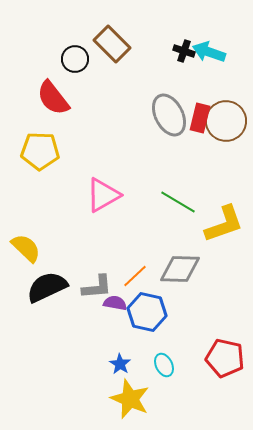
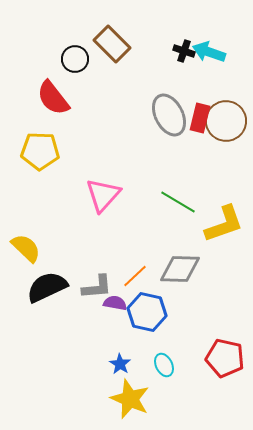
pink triangle: rotated 18 degrees counterclockwise
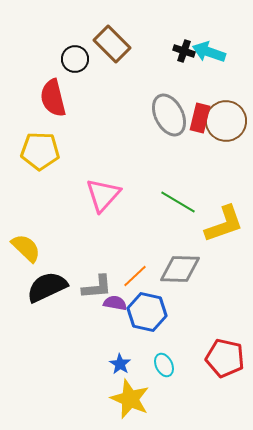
red semicircle: rotated 24 degrees clockwise
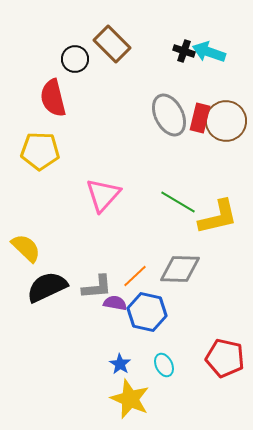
yellow L-shape: moved 6 px left, 7 px up; rotated 6 degrees clockwise
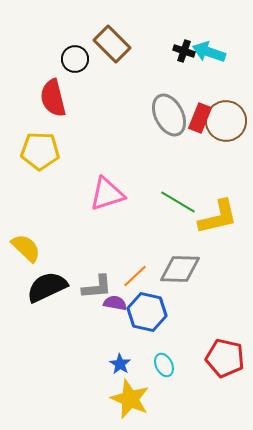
red rectangle: rotated 8 degrees clockwise
pink triangle: moved 4 px right, 1 px up; rotated 30 degrees clockwise
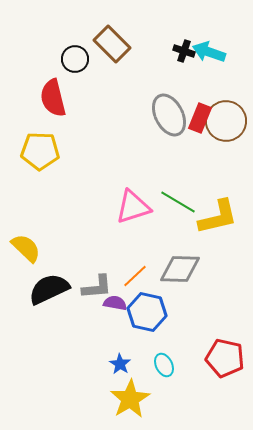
pink triangle: moved 26 px right, 13 px down
black semicircle: moved 2 px right, 2 px down
yellow star: rotated 18 degrees clockwise
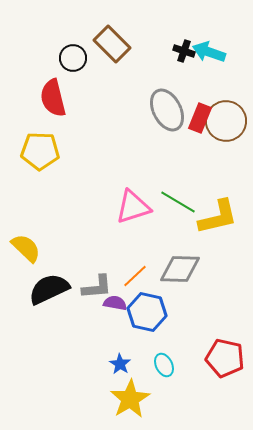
black circle: moved 2 px left, 1 px up
gray ellipse: moved 2 px left, 5 px up
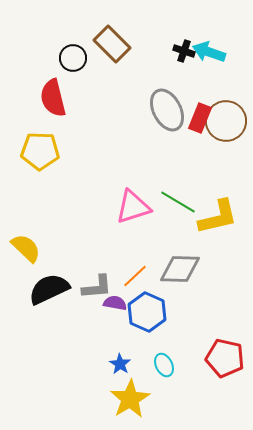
blue hexagon: rotated 12 degrees clockwise
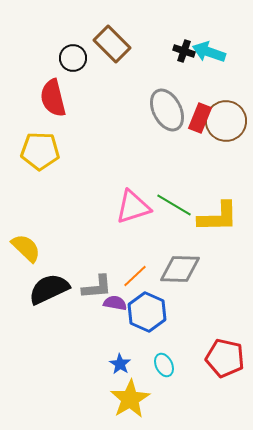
green line: moved 4 px left, 3 px down
yellow L-shape: rotated 12 degrees clockwise
